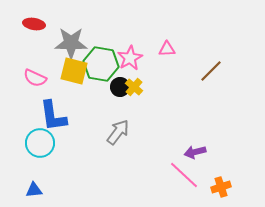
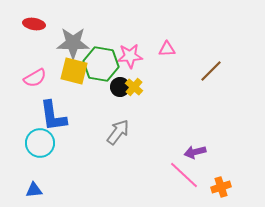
gray star: moved 2 px right
pink star: moved 2 px up; rotated 25 degrees clockwise
pink semicircle: rotated 55 degrees counterclockwise
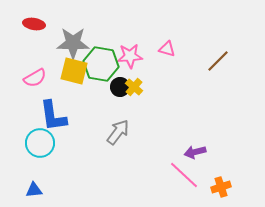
pink triangle: rotated 18 degrees clockwise
brown line: moved 7 px right, 10 px up
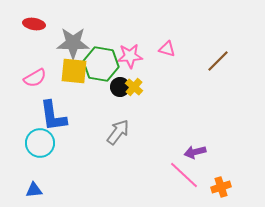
yellow square: rotated 8 degrees counterclockwise
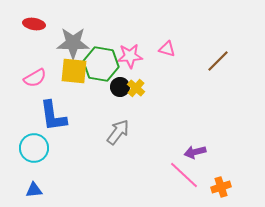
yellow cross: moved 2 px right, 1 px down
cyan circle: moved 6 px left, 5 px down
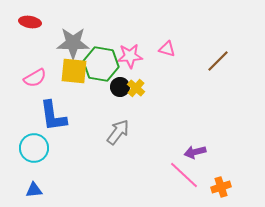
red ellipse: moved 4 px left, 2 px up
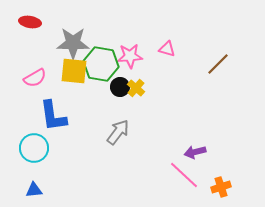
brown line: moved 3 px down
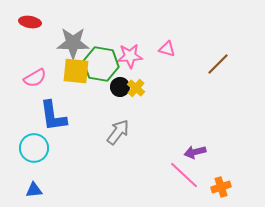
yellow square: moved 2 px right
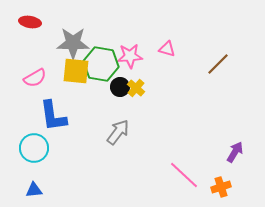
purple arrow: moved 40 px right; rotated 135 degrees clockwise
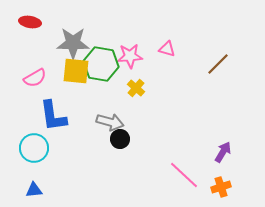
black circle: moved 52 px down
gray arrow: moved 8 px left, 10 px up; rotated 68 degrees clockwise
purple arrow: moved 12 px left
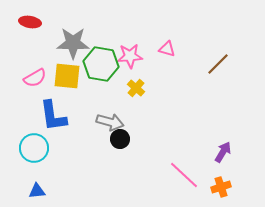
yellow square: moved 9 px left, 5 px down
blue triangle: moved 3 px right, 1 px down
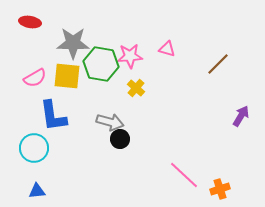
purple arrow: moved 18 px right, 36 px up
orange cross: moved 1 px left, 2 px down
